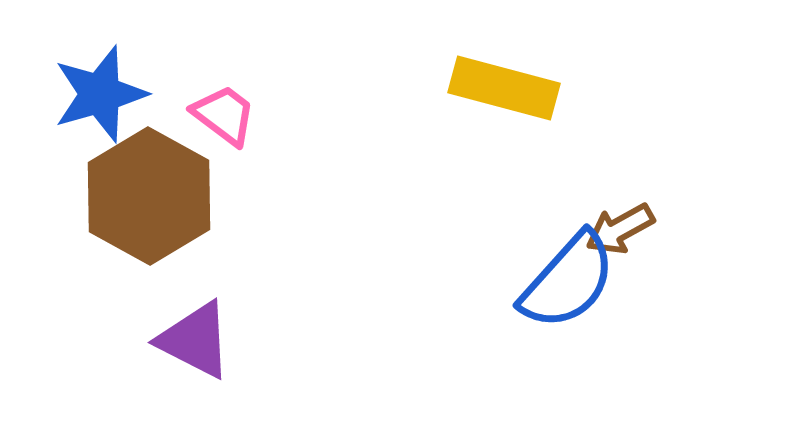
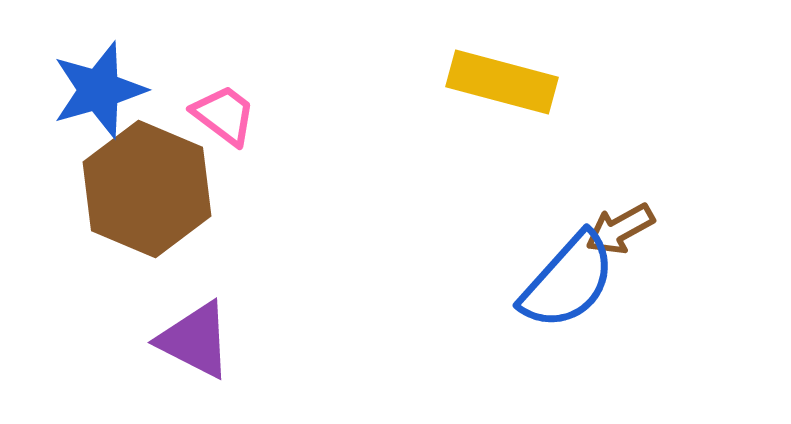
yellow rectangle: moved 2 px left, 6 px up
blue star: moved 1 px left, 4 px up
brown hexagon: moved 2 px left, 7 px up; rotated 6 degrees counterclockwise
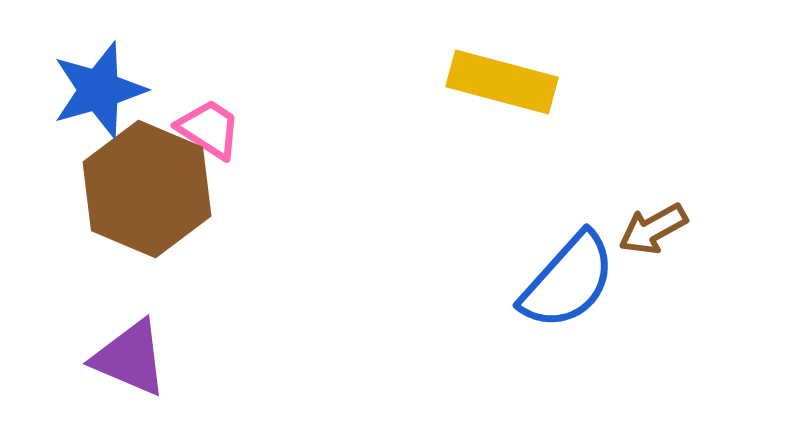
pink trapezoid: moved 15 px left, 14 px down; rotated 4 degrees counterclockwise
brown arrow: moved 33 px right
purple triangle: moved 65 px left, 18 px down; rotated 4 degrees counterclockwise
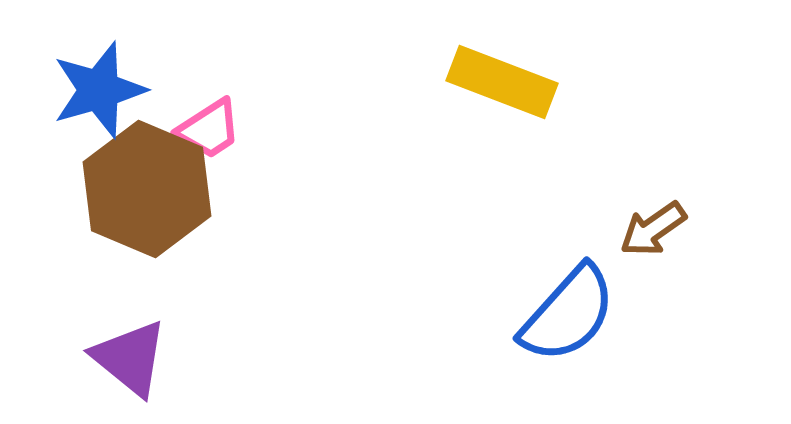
yellow rectangle: rotated 6 degrees clockwise
pink trapezoid: rotated 114 degrees clockwise
brown arrow: rotated 6 degrees counterclockwise
blue semicircle: moved 33 px down
purple triangle: rotated 16 degrees clockwise
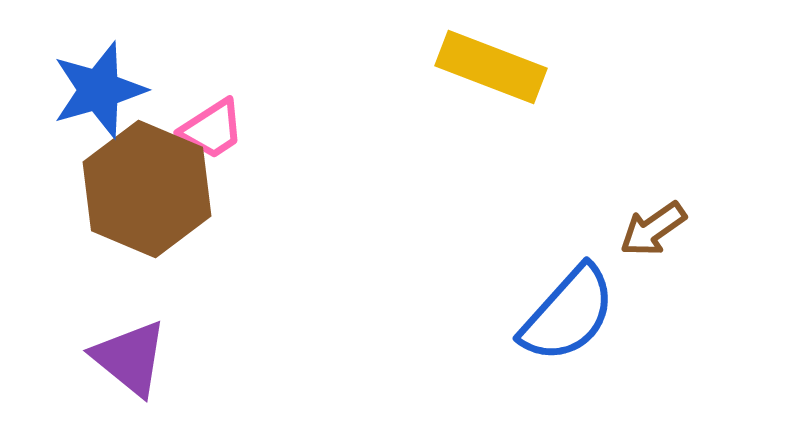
yellow rectangle: moved 11 px left, 15 px up
pink trapezoid: moved 3 px right
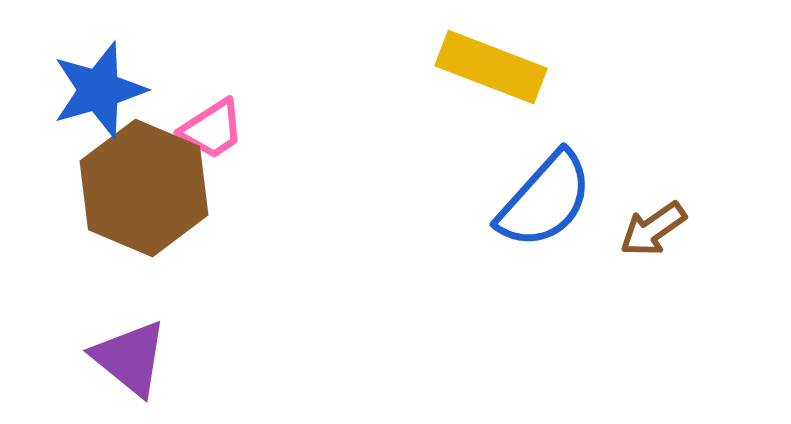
brown hexagon: moved 3 px left, 1 px up
blue semicircle: moved 23 px left, 114 px up
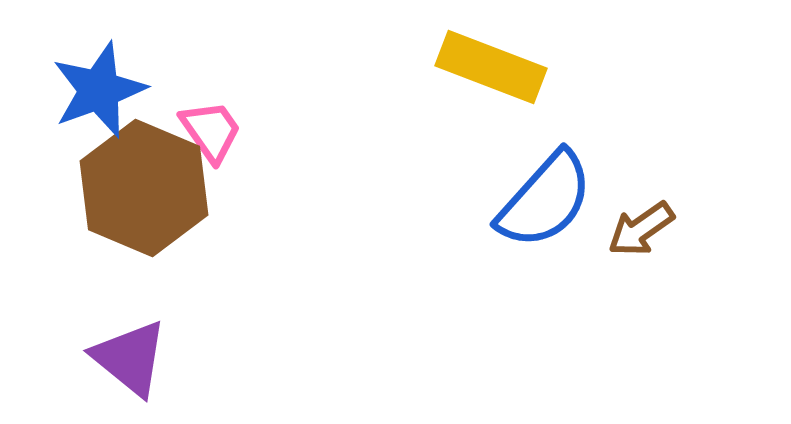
blue star: rotated 4 degrees counterclockwise
pink trapezoid: moved 1 px left, 2 px down; rotated 92 degrees counterclockwise
brown arrow: moved 12 px left
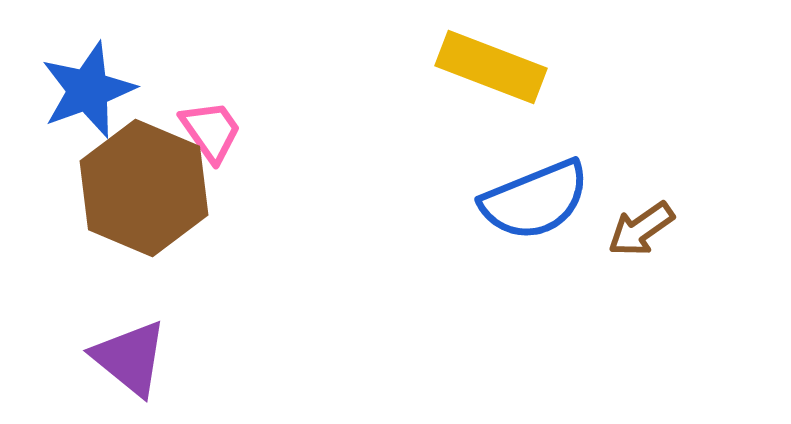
blue star: moved 11 px left
blue semicircle: moved 10 px left; rotated 26 degrees clockwise
